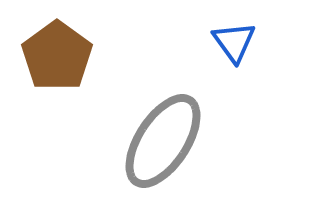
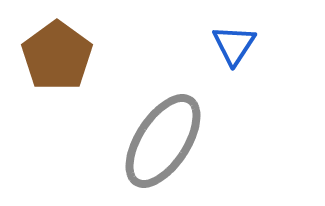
blue triangle: moved 3 px down; rotated 9 degrees clockwise
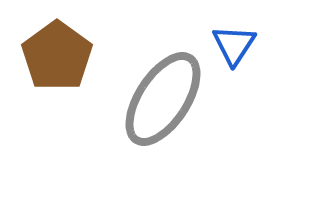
gray ellipse: moved 42 px up
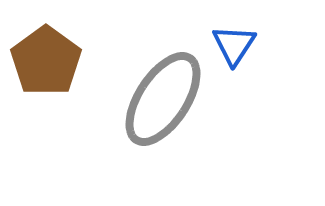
brown pentagon: moved 11 px left, 5 px down
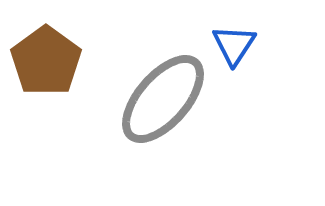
gray ellipse: rotated 8 degrees clockwise
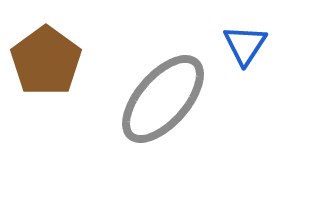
blue triangle: moved 11 px right
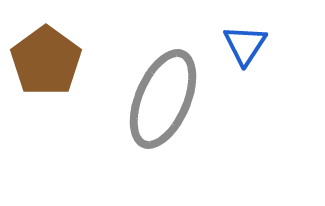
gray ellipse: rotated 18 degrees counterclockwise
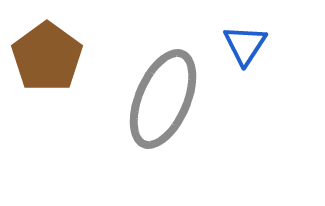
brown pentagon: moved 1 px right, 4 px up
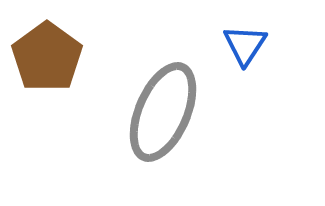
gray ellipse: moved 13 px down
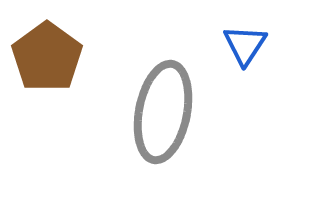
gray ellipse: rotated 12 degrees counterclockwise
